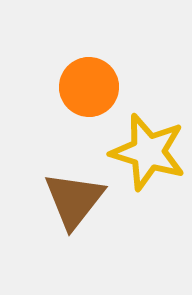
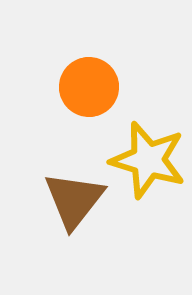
yellow star: moved 8 px down
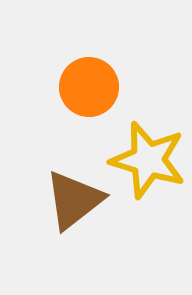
brown triangle: rotated 14 degrees clockwise
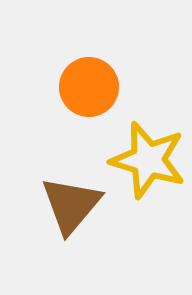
brown triangle: moved 3 px left, 5 px down; rotated 12 degrees counterclockwise
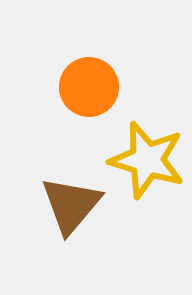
yellow star: moved 1 px left
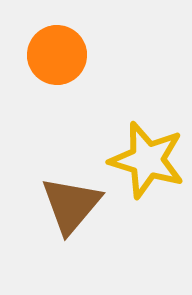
orange circle: moved 32 px left, 32 px up
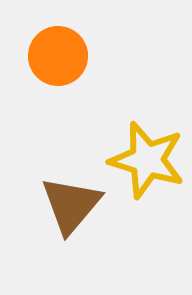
orange circle: moved 1 px right, 1 px down
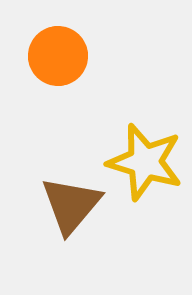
yellow star: moved 2 px left, 2 px down
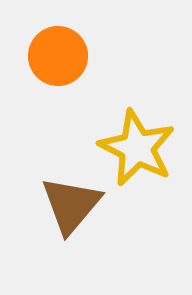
yellow star: moved 8 px left, 14 px up; rotated 10 degrees clockwise
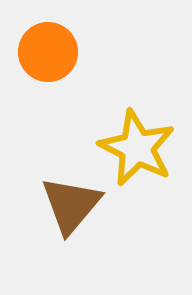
orange circle: moved 10 px left, 4 px up
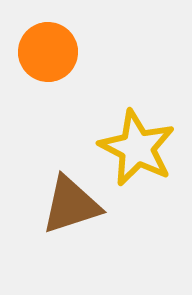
brown triangle: rotated 32 degrees clockwise
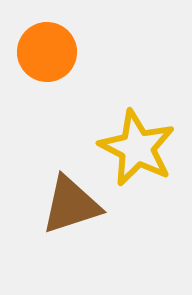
orange circle: moved 1 px left
